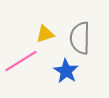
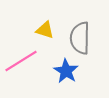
yellow triangle: moved 4 px up; rotated 36 degrees clockwise
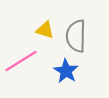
gray semicircle: moved 4 px left, 2 px up
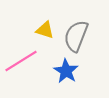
gray semicircle: rotated 20 degrees clockwise
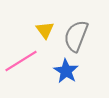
yellow triangle: rotated 36 degrees clockwise
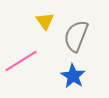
yellow triangle: moved 9 px up
blue star: moved 7 px right, 5 px down
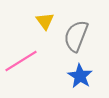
blue star: moved 7 px right
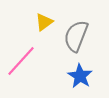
yellow triangle: moved 1 px left, 1 px down; rotated 30 degrees clockwise
pink line: rotated 16 degrees counterclockwise
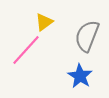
gray semicircle: moved 11 px right
pink line: moved 5 px right, 11 px up
